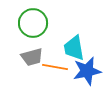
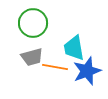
blue star: rotated 8 degrees counterclockwise
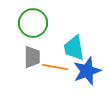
gray trapezoid: rotated 75 degrees counterclockwise
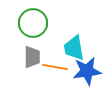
blue star: rotated 12 degrees clockwise
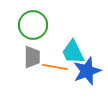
green circle: moved 2 px down
cyan trapezoid: moved 1 px left, 4 px down; rotated 16 degrees counterclockwise
blue star: rotated 12 degrees counterclockwise
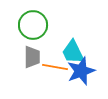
blue star: moved 6 px left
